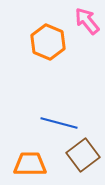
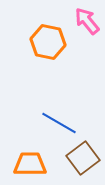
orange hexagon: rotated 12 degrees counterclockwise
blue line: rotated 15 degrees clockwise
brown square: moved 3 px down
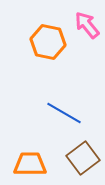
pink arrow: moved 4 px down
blue line: moved 5 px right, 10 px up
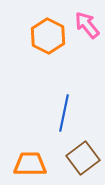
orange hexagon: moved 6 px up; rotated 16 degrees clockwise
blue line: rotated 72 degrees clockwise
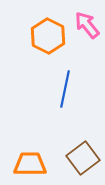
blue line: moved 1 px right, 24 px up
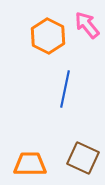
brown square: rotated 28 degrees counterclockwise
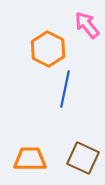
orange hexagon: moved 13 px down
orange trapezoid: moved 5 px up
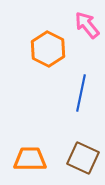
blue line: moved 16 px right, 4 px down
